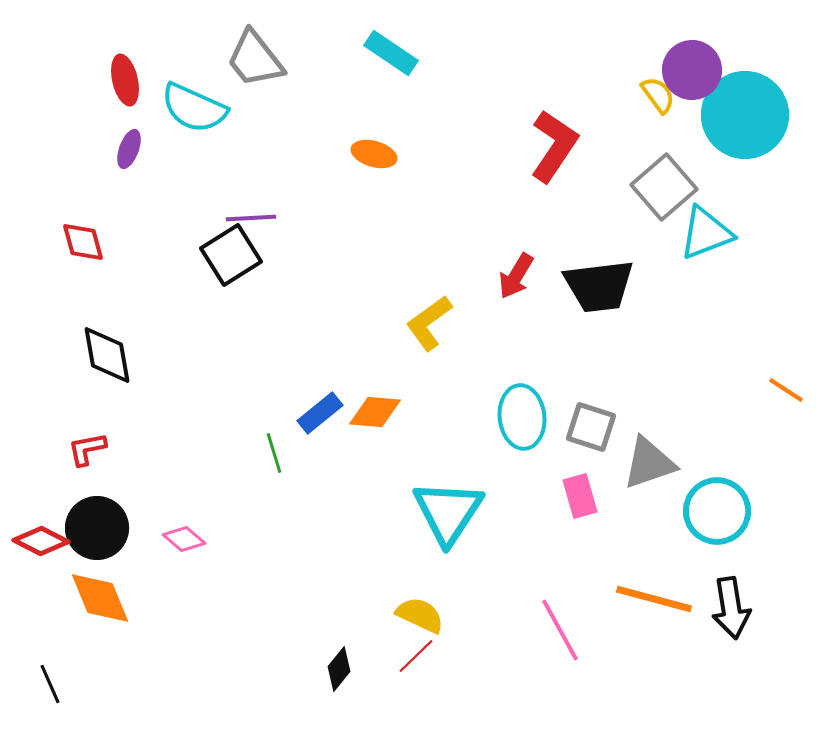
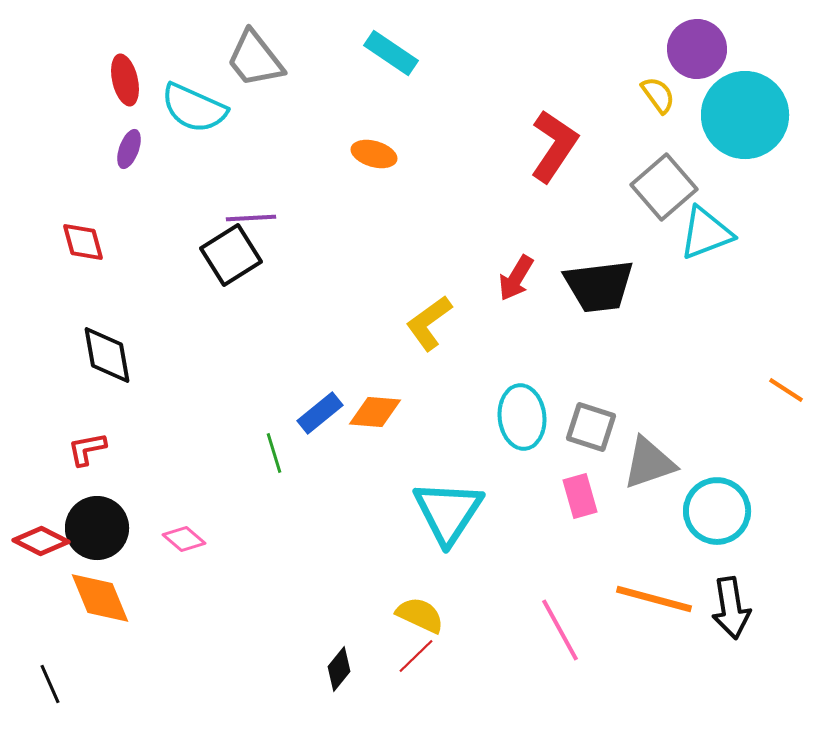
purple circle at (692, 70): moved 5 px right, 21 px up
red arrow at (516, 276): moved 2 px down
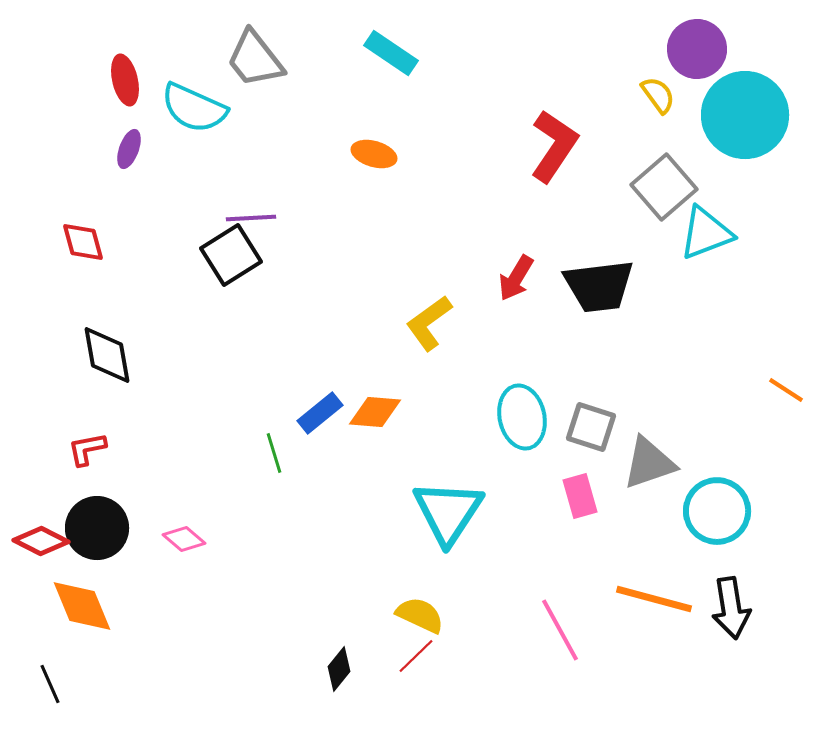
cyan ellipse at (522, 417): rotated 6 degrees counterclockwise
orange diamond at (100, 598): moved 18 px left, 8 px down
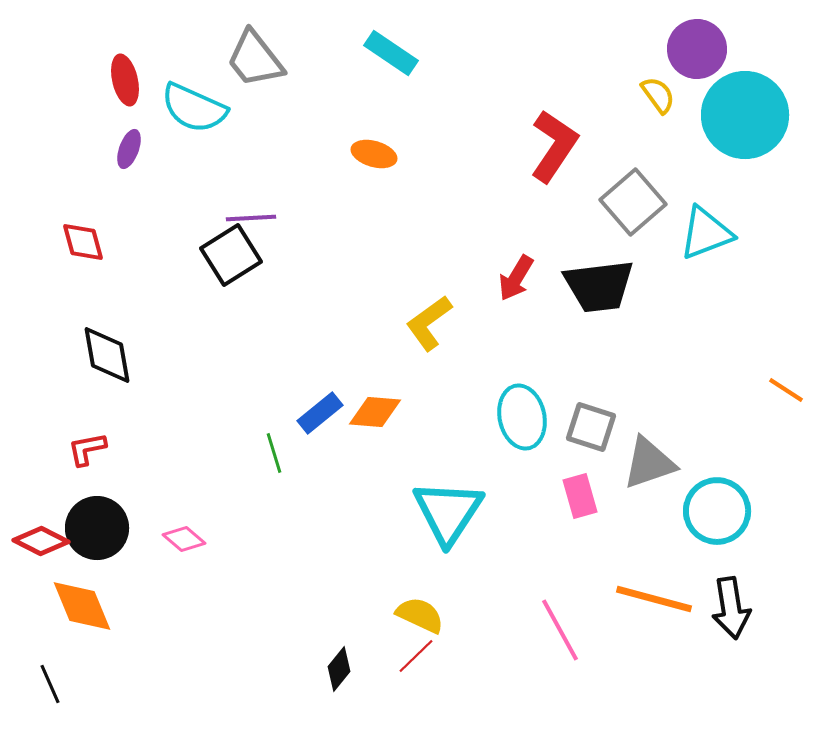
gray square at (664, 187): moved 31 px left, 15 px down
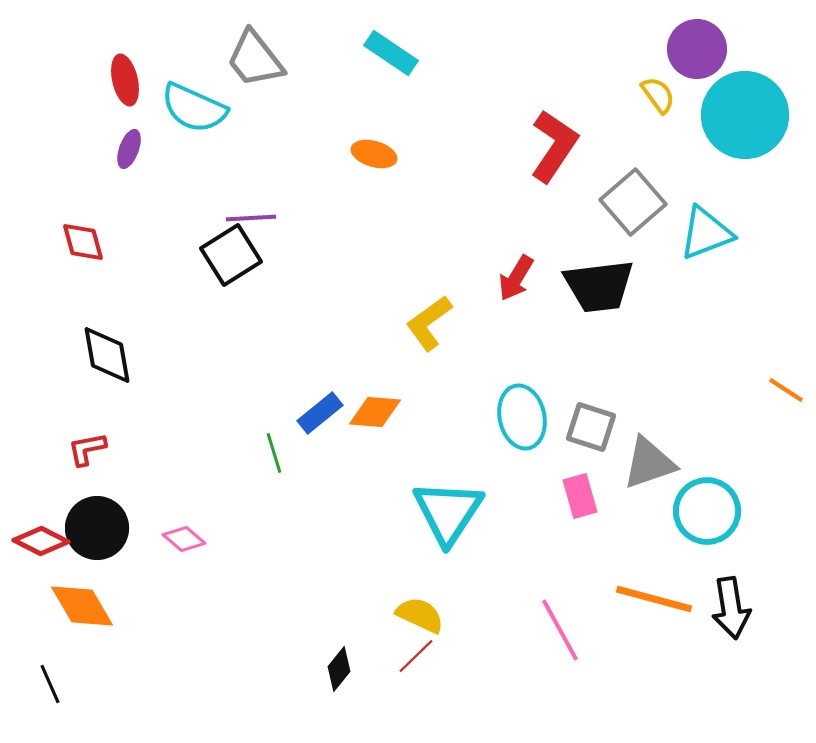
cyan circle at (717, 511): moved 10 px left
orange diamond at (82, 606): rotated 8 degrees counterclockwise
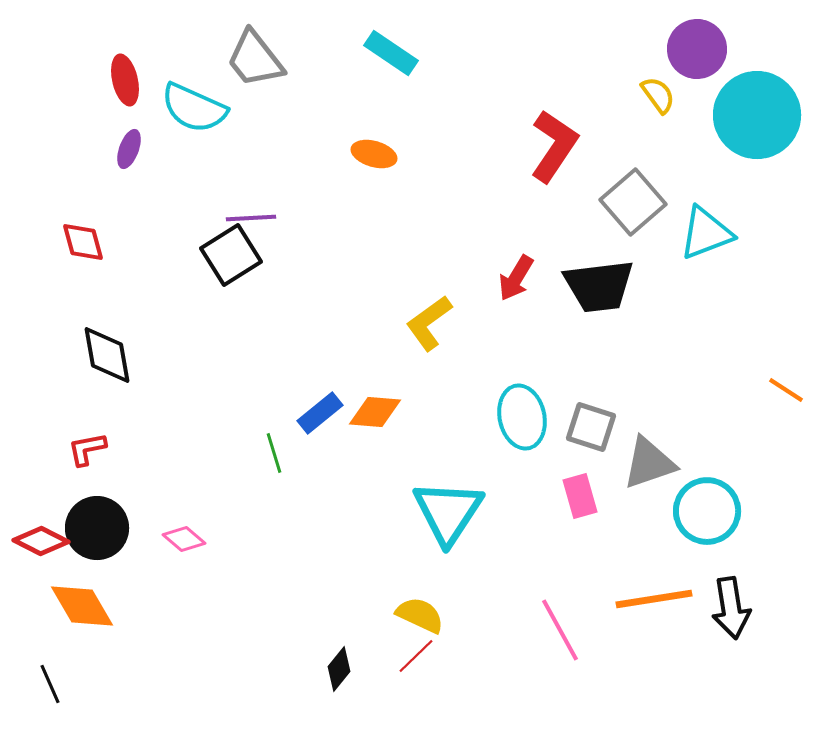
cyan circle at (745, 115): moved 12 px right
orange line at (654, 599): rotated 24 degrees counterclockwise
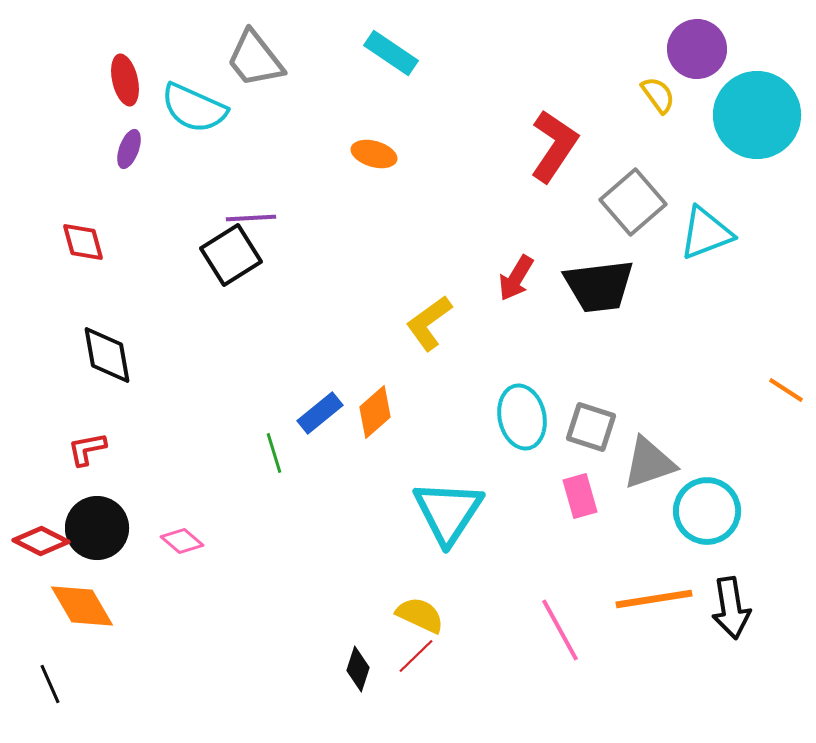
orange diamond at (375, 412): rotated 46 degrees counterclockwise
pink diamond at (184, 539): moved 2 px left, 2 px down
black diamond at (339, 669): moved 19 px right; rotated 21 degrees counterclockwise
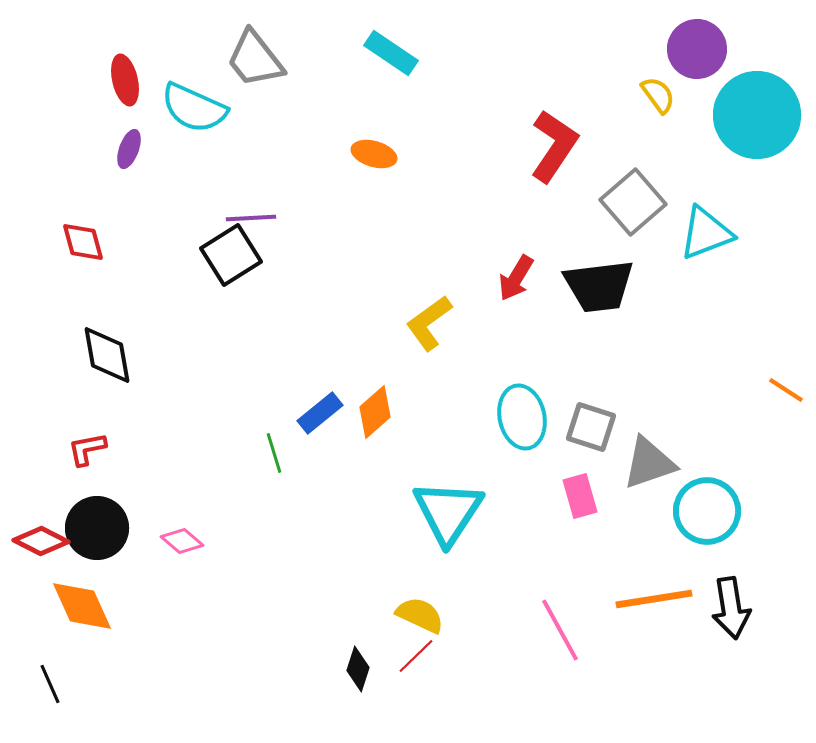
orange diamond at (82, 606): rotated 6 degrees clockwise
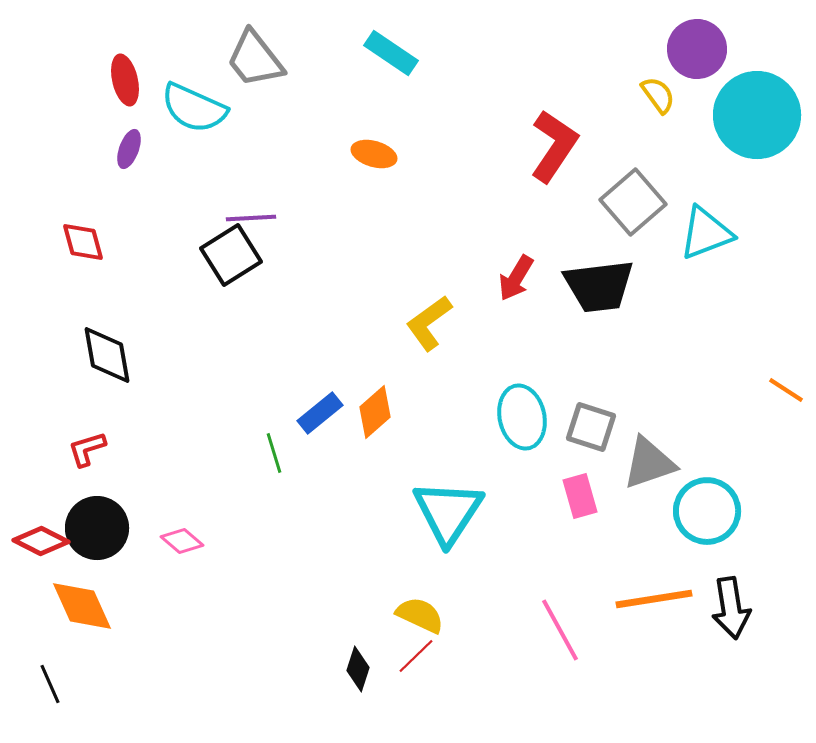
red L-shape at (87, 449): rotated 6 degrees counterclockwise
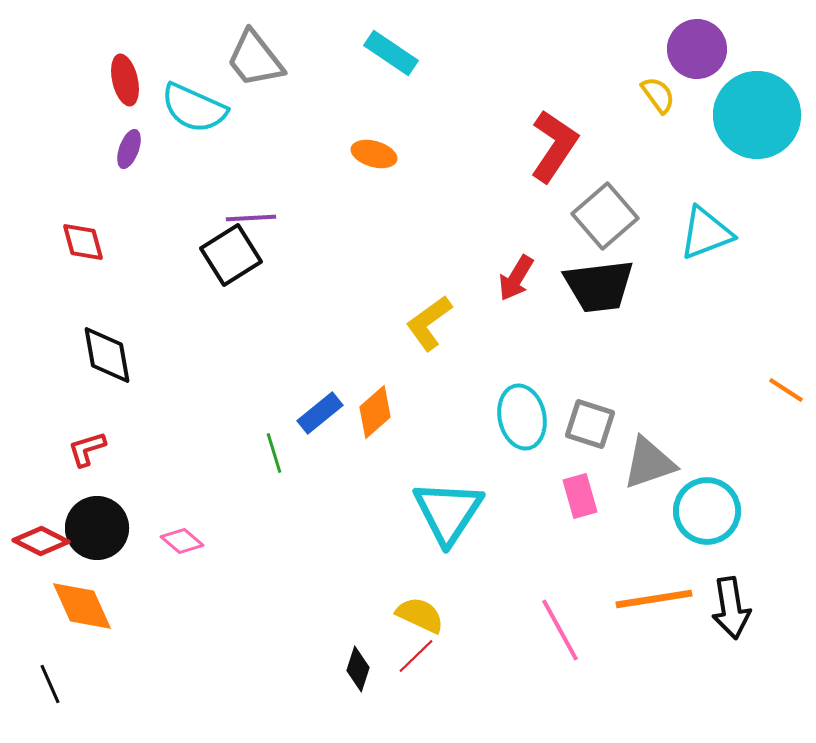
gray square at (633, 202): moved 28 px left, 14 px down
gray square at (591, 427): moved 1 px left, 3 px up
